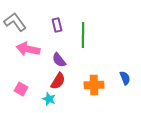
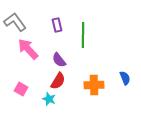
pink arrow: rotated 35 degrees clockwise
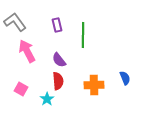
pink arrow: moved 1 px left, 2 px down; rotated 15 degrees clockwise
red semicircle: rotated 36 degrees counterclockwise
cyan star: moved 2 px left; rotated 16 degrees clockwise
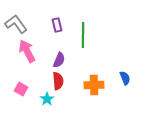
gray L-shape: moved 1 px right, 2 px down
purple semicircle: rotated 119 degrees counterclockwise
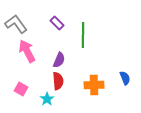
purple rectangle: moved 2 px up; rotated 32 degrees counterclockwise
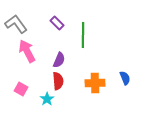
orange cross: moved 1 px right, 2 px up
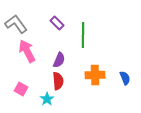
orange cross: moved 8 px up
